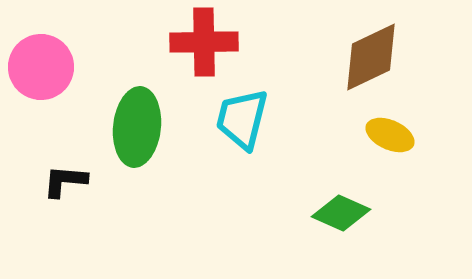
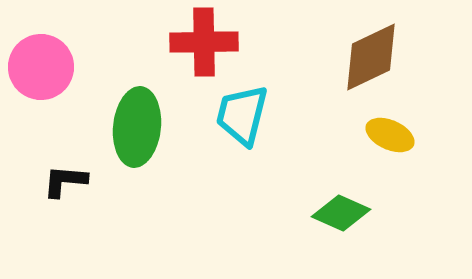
cyan trapezoid: moved 4 px up
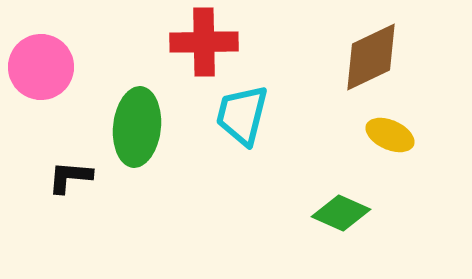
black L-shape: moved 5 px right, 4 px up
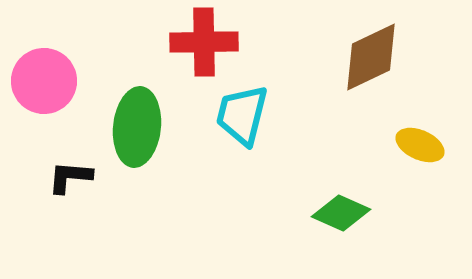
pink circle: moved 3 px right, 14 px down
yellow ellipse: moved 30 px right, 10 px down
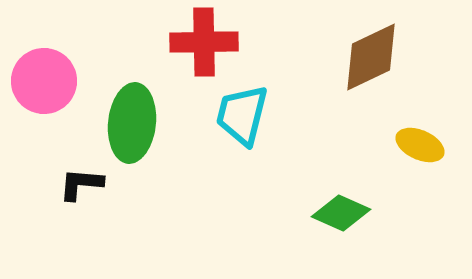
green ellipse: moved 5 px left, 4 px up
black L-shape: moved 11 px right, 7 px down
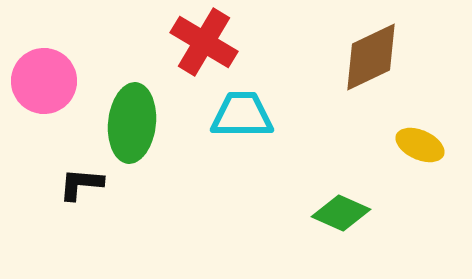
red cross: rotated 32 degrees clockwise
cyan trapezoid: rotated 76 degrees clockwise
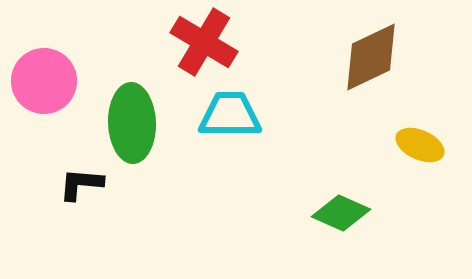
cyan trapezoid: moved 12 px left
green ellipse: rotated 8 degrees counterclockwise
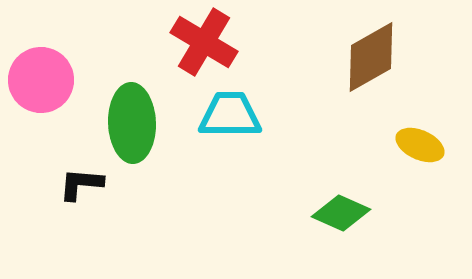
brown diamond: rotated 4 degrees counterclockwise
pink circle: moved 3 px left, 1 px up
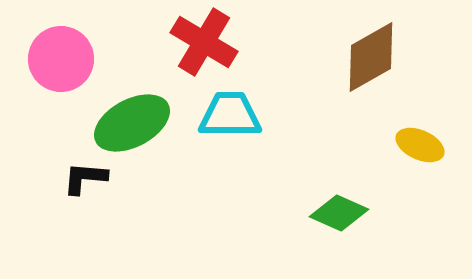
pink circle: moved 20 px right, 21 px up
green ellipse: rotated 64 degrees clockwise
black L-shape: moved 4 px right, 6 px up
green diamond: moved 2 px left
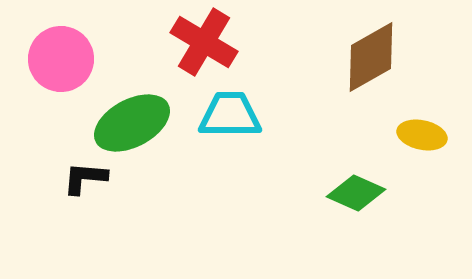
yellow ellipse: moved 2 px right, 10 px up; rotated 12 degrees counterclockwise
green diamond: moved 17 px right, 20 px up
